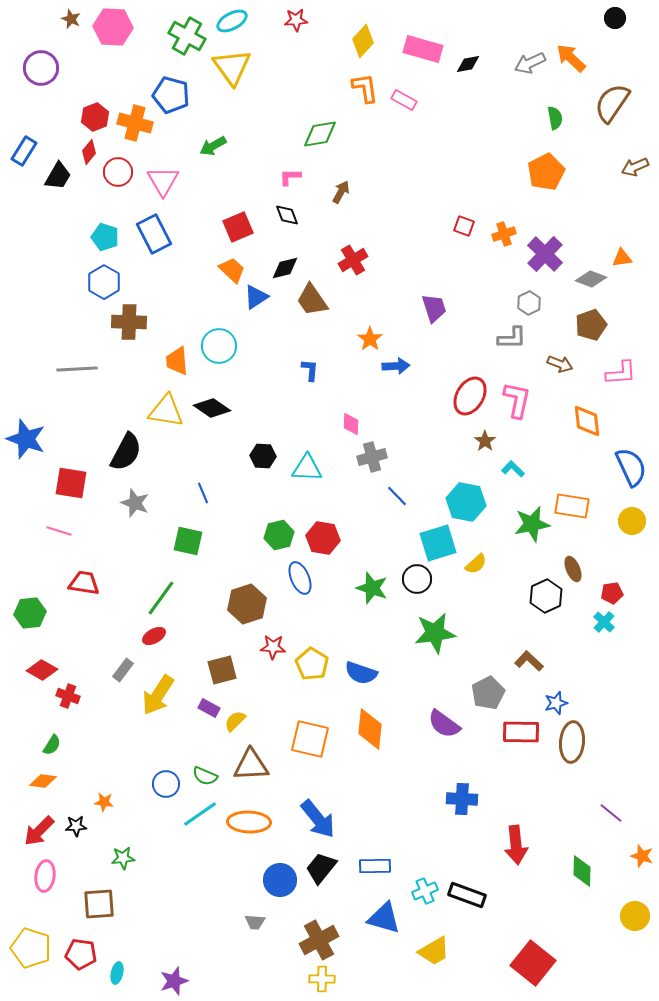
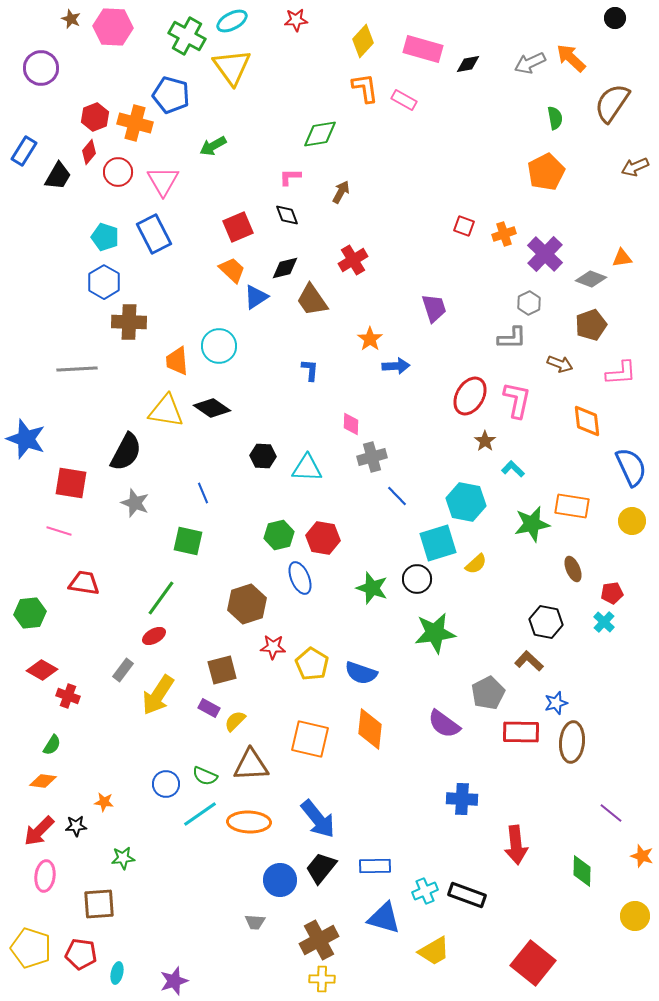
black hexagon at (546, 596): moved 26 px down; rotated 24 degrees counterclockwise
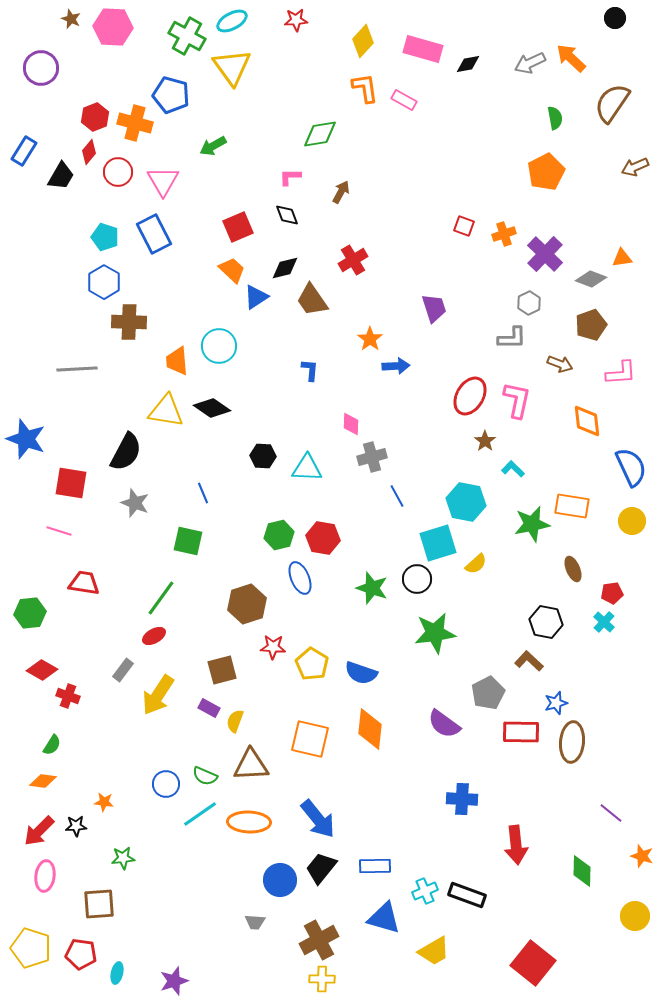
black trapezoid at (58, 176): moved 3 px right
blue line at (397, 496): rotated 15 degrees clockwise
yellow semicircle at (235, 721): rotated 25 degrees counterclockwise
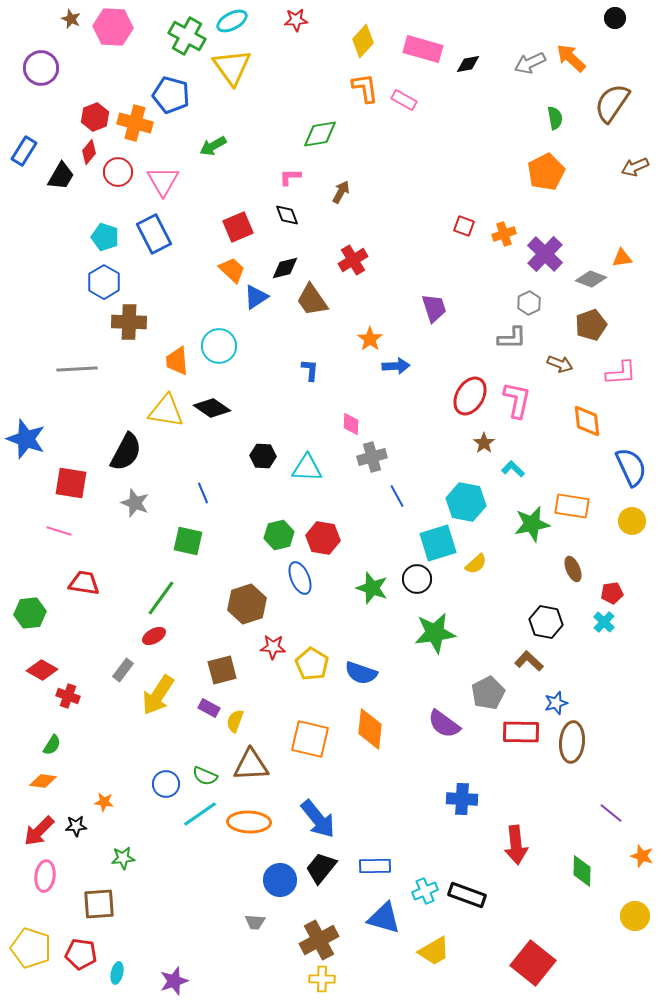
brown star at (485, 441): moved 1 px left, 2 px down
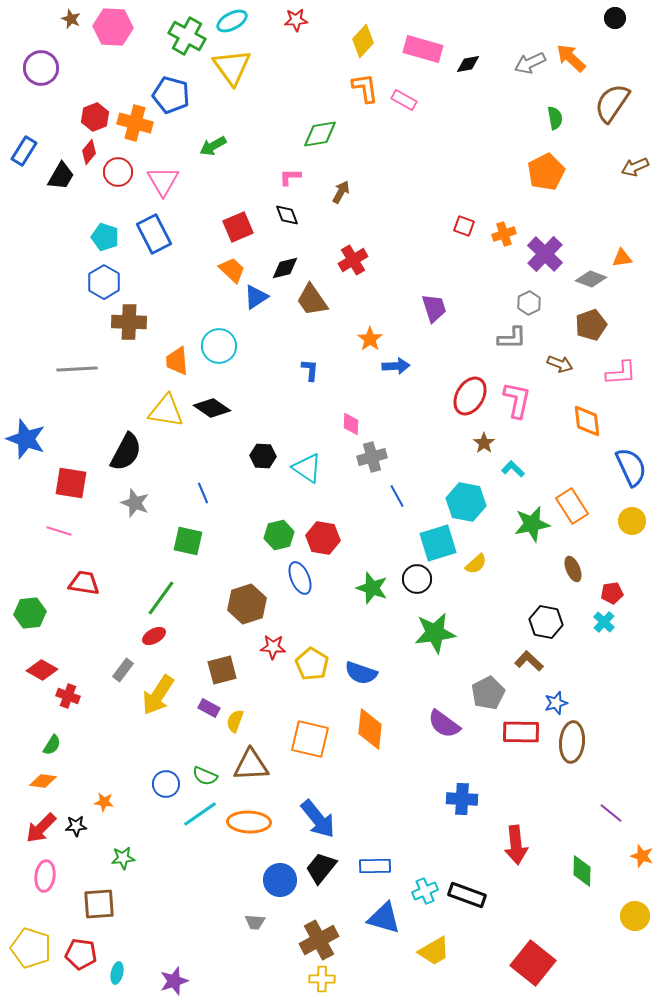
cyan triangle at (307, 468): rotated 32 degrees clockwise
orange rectangle at (572, 506): rotated 48 degrees clockwise
red arrow at (39, 831): moved 2 px right, 3 px up
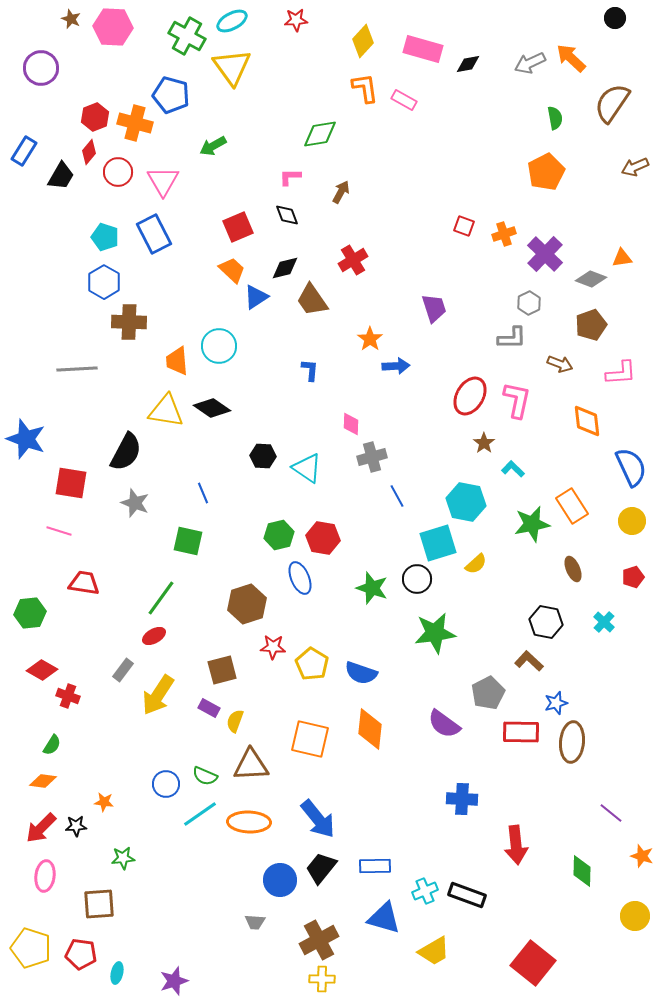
red pentagon at (612, 593): moved 21 px right, 16 px up; rotated 10 degrees counterclockwise
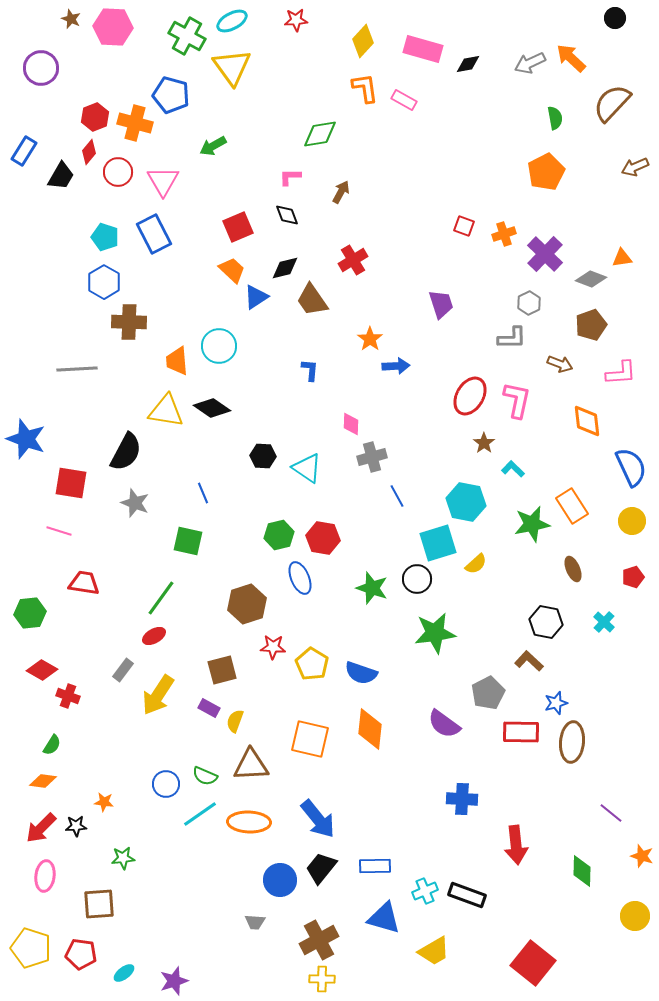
brown semicircle at (612, 103): rotated 9 degrees clockwise
purple trapezoid at (434, 308): moved 7 px right, 4 px up
cyan ellipse at (117, 973): moved 7 px right; rotated 40 degrees clockwise
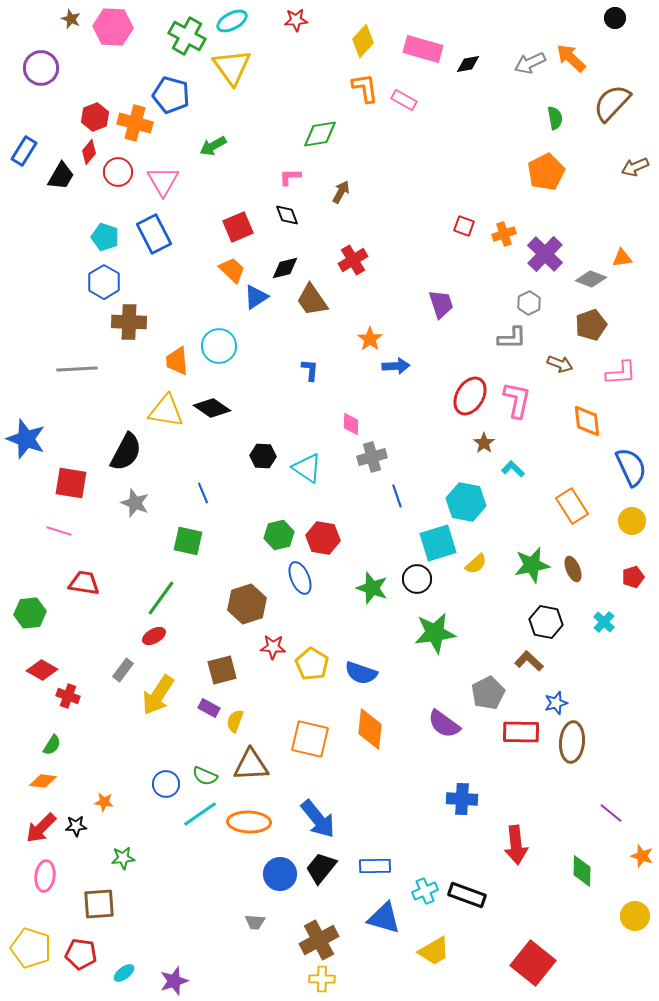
blue line at (397, 496): rotated 10 degrees clockwise
green star at (532, 524): moved 41 px down
blue circle at (280, 880): moved 6 px up
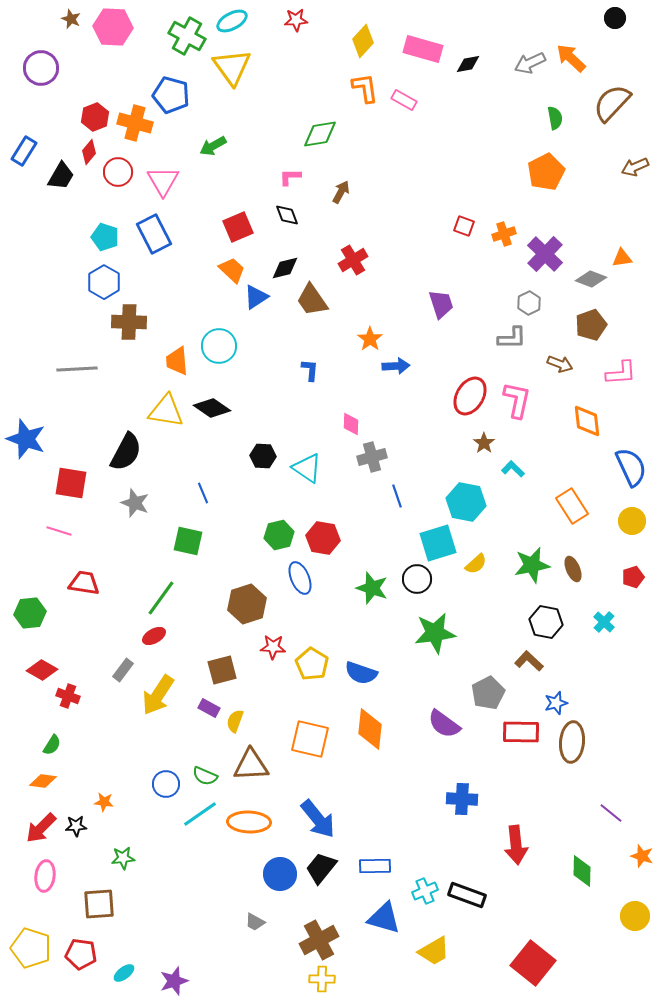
gray trapezoid at (255, 922): rotated 25 degrees clockwise
